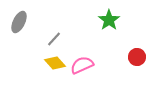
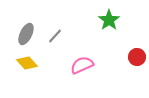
gray ellipse: moved 7 px right, 12 px down
gray line: moved 1 px right, 3 px up
yellow diamond: moved 28 px left
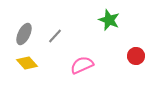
green star: rotated 15 degrees counterclockwise
gray ellipse: moved 2 px left
red circle: moved 1 px left, 1 px up
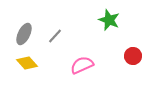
red circle: moved 3 px left
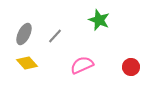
green star: moved 10 px left
red circle: moved 2 px left, 11 px down
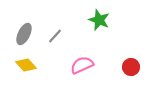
yellow diamond: moved 1 px left, 2 px down
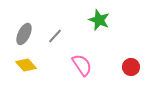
pink semicircle: rotated 80 degrees clockwise
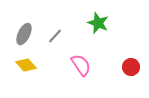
green star: moved 1 px left, 3 px down
pink semicircle: moved 1 px left
